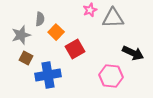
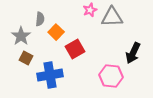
gray triangle: moved 1 px left, 1 px up
gray star: moved 1 px down; rotated 18 degrees counterclockwise
black arrow: rotated 90 degrees clockwise
blue cross: moved 2 px right
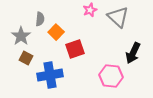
gray triangle: moved 6 px right; rotated 45 degrees clockwise
red square: rotated 12 degrees clockwise
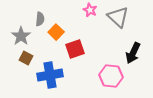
pink star: rotated 24 degrees counterclockwise
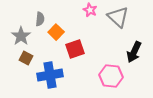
black arrow: moved 1 px right, 1 px up
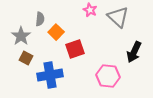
pink hexagon: moved 3 px left
